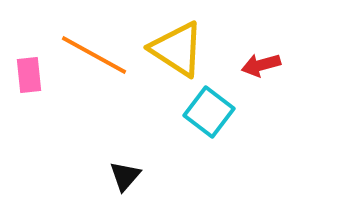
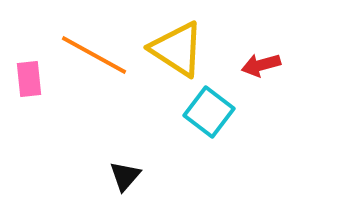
pink rectangle: moved 4 px down
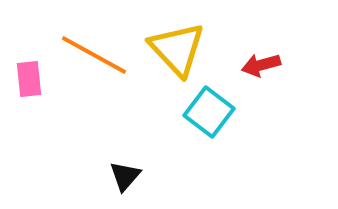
yellow triangle: rotated 14 degrees clockwise
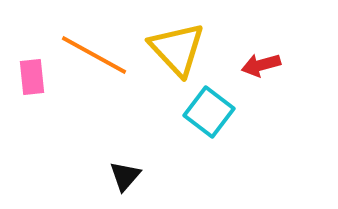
pink rectangle: moved 3 px right, 2 px up
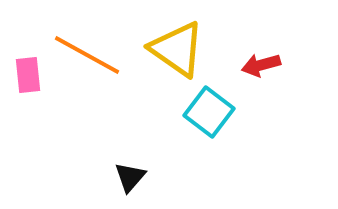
yellow triangle: rotated 12 degrees counterclockwise
orange line: moved 7 px left
pink rectangle: moved 4 px left, 2 px up
black triangle: moved 5 px right, 1 px down
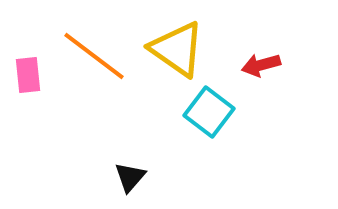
orange line: moved 7 px right, 1 px down; rotated 8 degrees clockwise
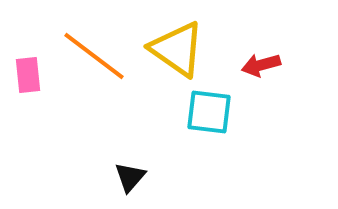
cyan square: rotated 30 degrees counterclockwise
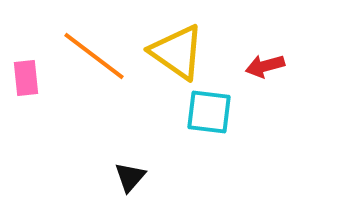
yellow triangle: moved 3 px down
red arrow: moved 4 px right, 1 px down
pink rectangle: moved 2 px left, 3 px down
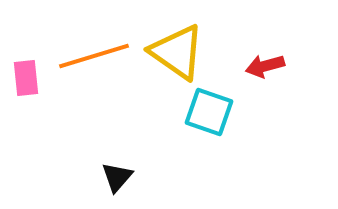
orange line: rotated 54 degrees counterclockwise
cyan square: rotated 12 degrees clockwise
black triangle: moved 13 px left
